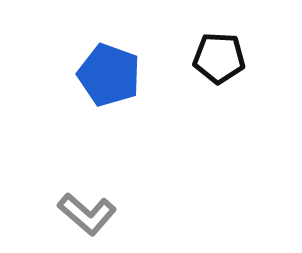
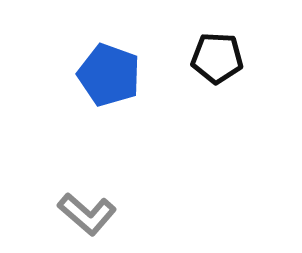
black pentagon: moved 2 px left
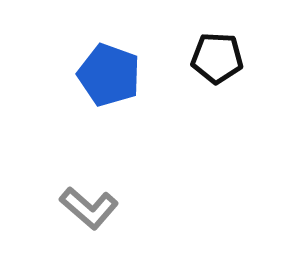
gray L-shape: moved 2 px right, 6 px up
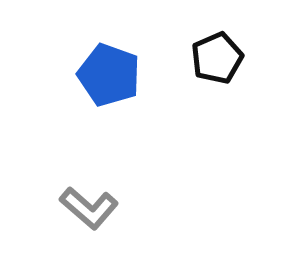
black pentagon: rotated 27 degrees counterclockwise
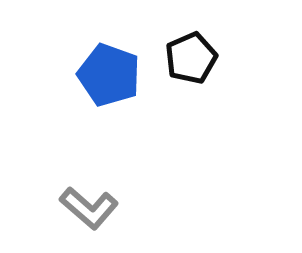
black pentagon: moved 26 px left
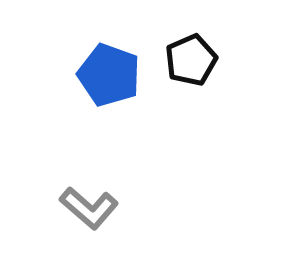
black pentagon: moved 2 px down
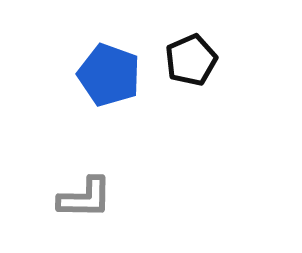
gray L-shape: moved 4 px left, 10 px up; rotated 40 degrees counterclockwise
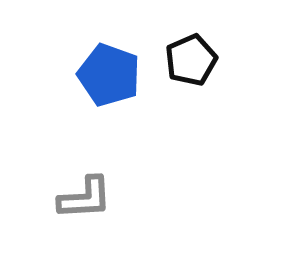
gray L-shape: rotated 4 degrees counterclockwise
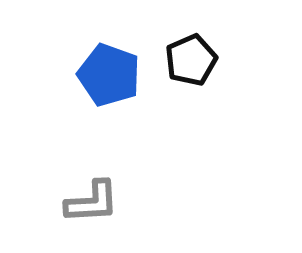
gray L-shape: moved 7 px right, 4 px down
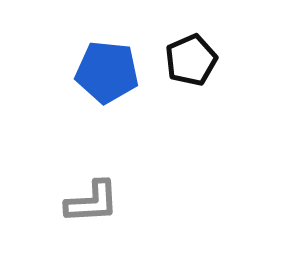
blue pentagon: moved 2 px left, 3 px up; rotated 14 degrees counterclockwise
